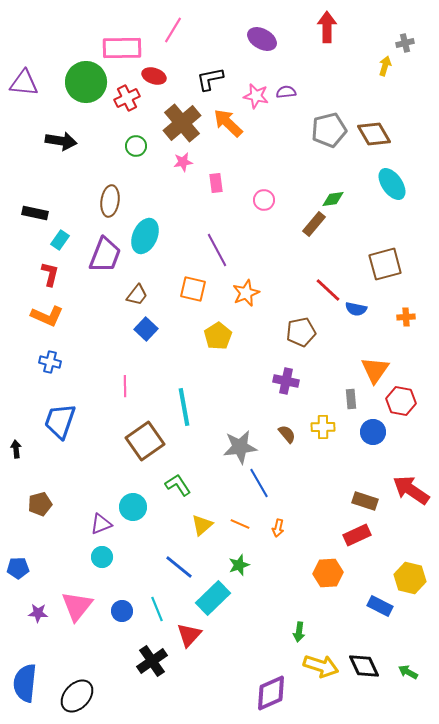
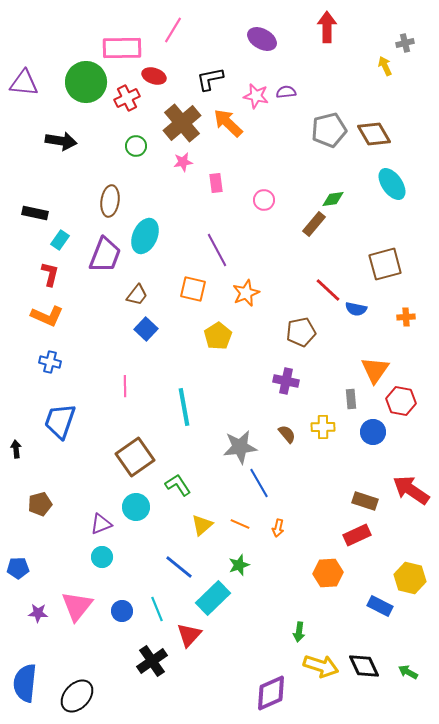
yellow arrow at (385, 66): rotated 42 degrees counterclockwise
brown square at (145, 441): moved 10 px left, 16 px down
cyan circle at (133, 507): moved 3 px right
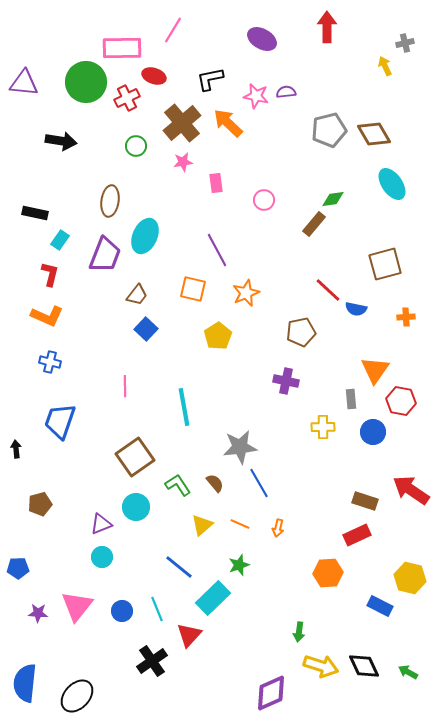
brown semicircle at (287, 434): moved 72 px left, 49 px down
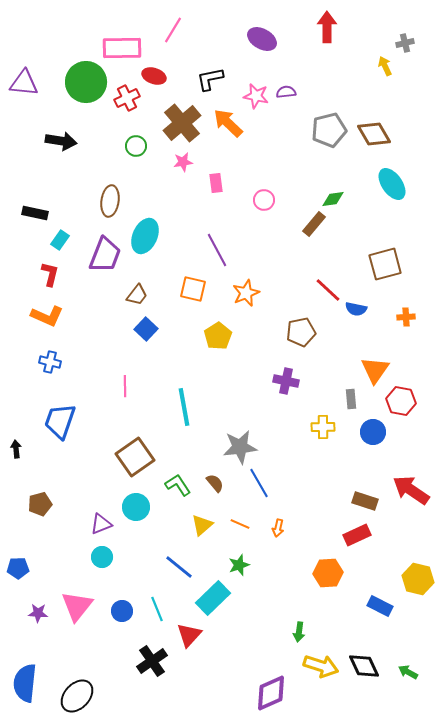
yellow hexagon at (410, 578): moved 8 px right, 1 px down
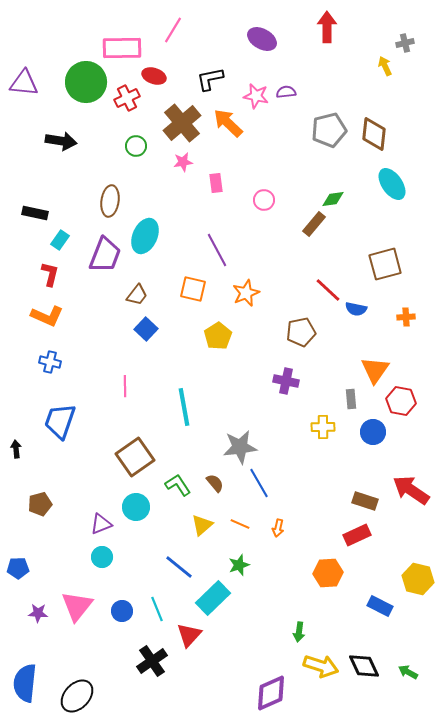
brown diamond at (374, 134): rotated 36 degrees clockwise
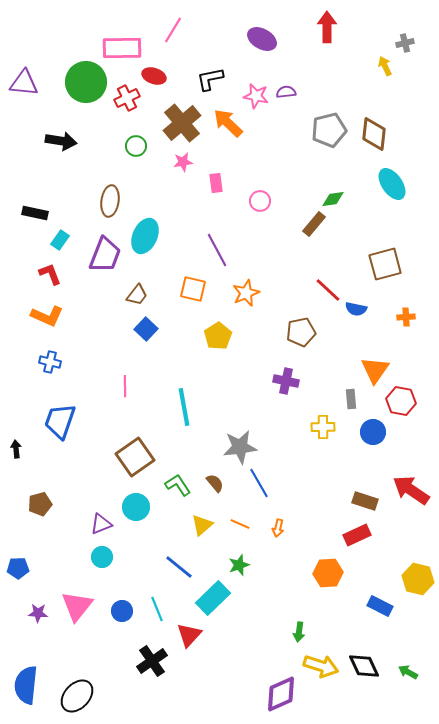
pink circle at (264, 200): moved 4 px left, 1 px down
red L-shape at (50, 274): rotated 35 degrees counterclockwise
blue semicircle at (25, 683): moved 1 px right, 2 px down
purple diamond at (271, 693): moved 10 px right, 1 px down
